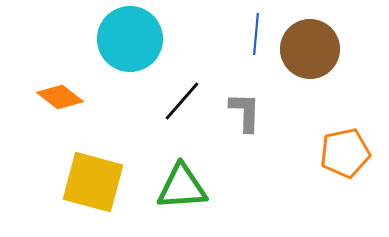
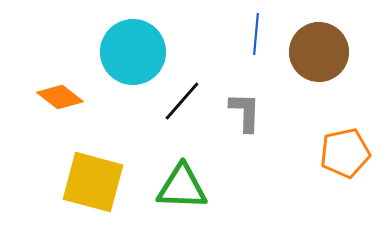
cyan circle: moved 3 px right, 13 px down
brown circle: moved 9 px right, 3 px down
green triangle: rotated 6 degrees clockwise
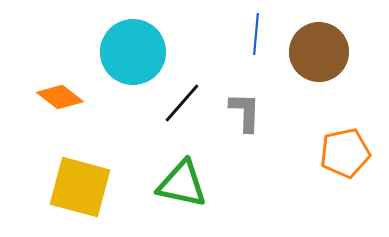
black line: moved 2 px down
yellow square: moved 13 px left, 5 px down
green triangle: moved 3 px up; rotated 10 degrees clockwise
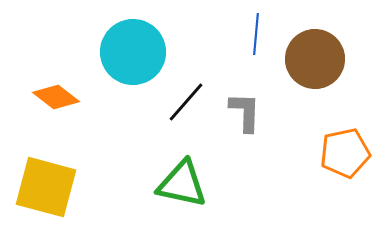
brown circle: moved 4 px left, 7 px down
orange diamond: moved 4 px left
black line: moved 4 px right, 1 px up
yellow square: moved 34 px left
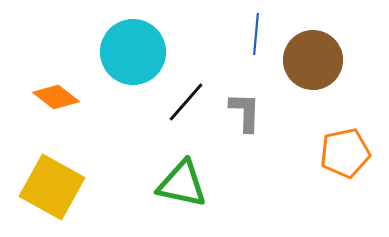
brown circle: moved 2 px left, 1 px down
yellow square: moved 6 px right; rotated 14 degrees clockwise
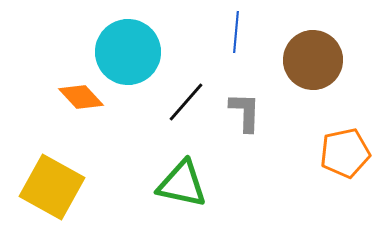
blue line: moved 20 px left, 2 px up
cyan circle: moved 5 px left
orange diamond: moved 25 px right; rotated 9 degrees clockwise
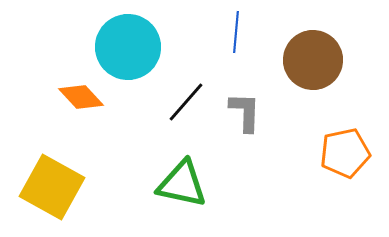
cyan circle: moved 5 px up
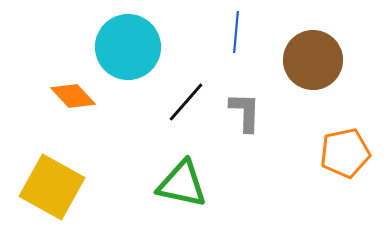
orange diamond: moved 8 px left, 1 px up
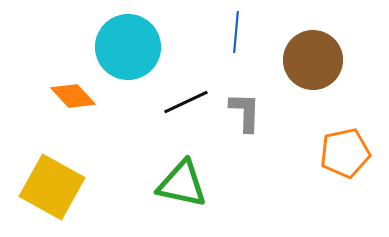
black line: rotated 24 degrees clockwise
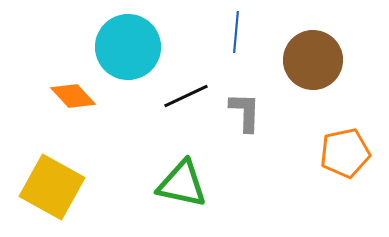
black line: moved 6 px up
